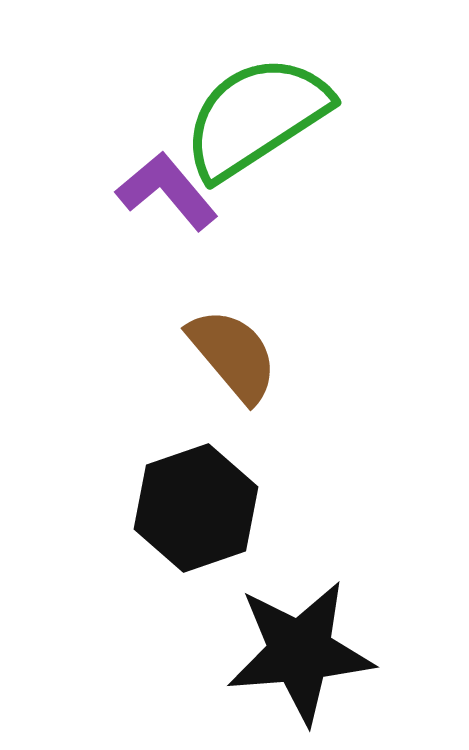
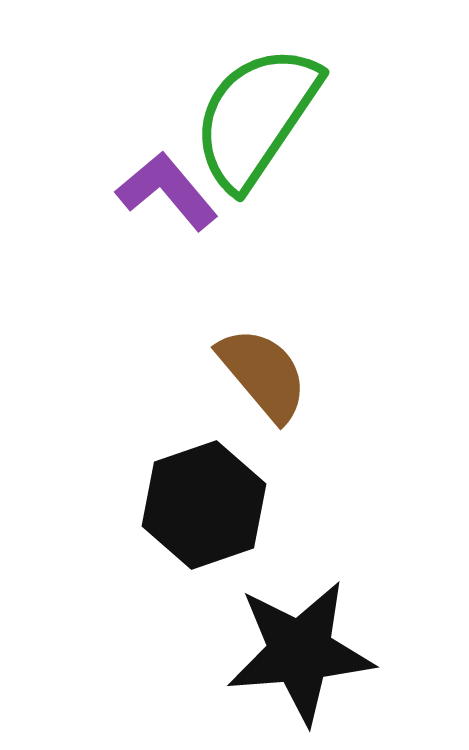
green semicircle: rotated 23 degrees counterclockwise
brown semicircle: moved 30 px right, 19 px down
black hexagon: moved 8 px right, 3 px up
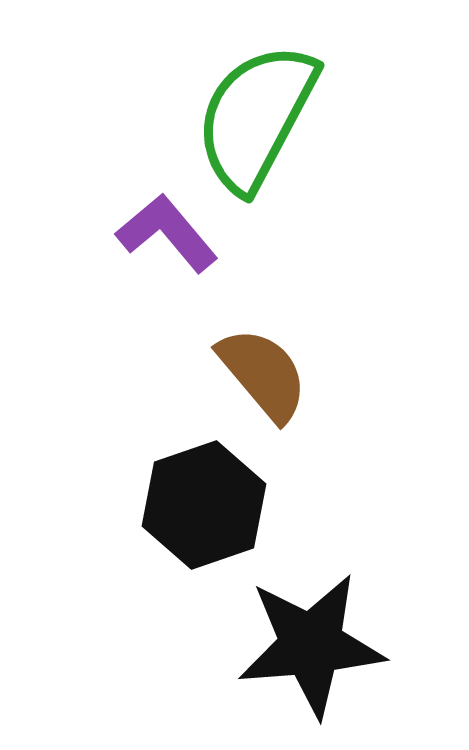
green semicircle: rotated 6 degrees counterclockwise
purple L-shape: moved 42 px down
black star: moved 11 px right, 7 px up
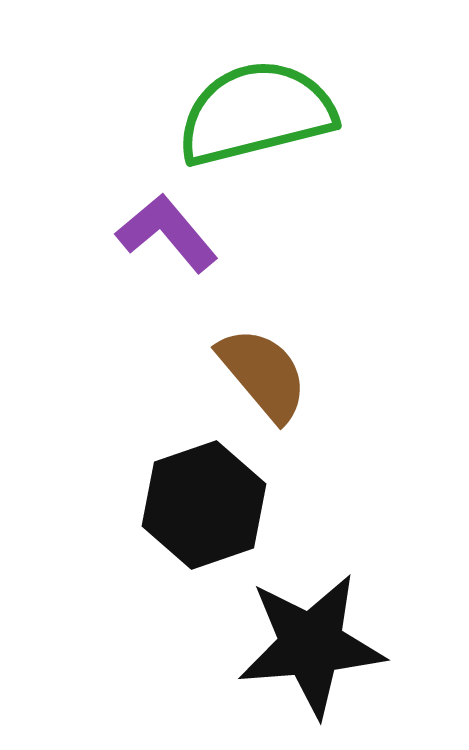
green semicircle: moved 4 px up; rotated 48 degrees clockwise
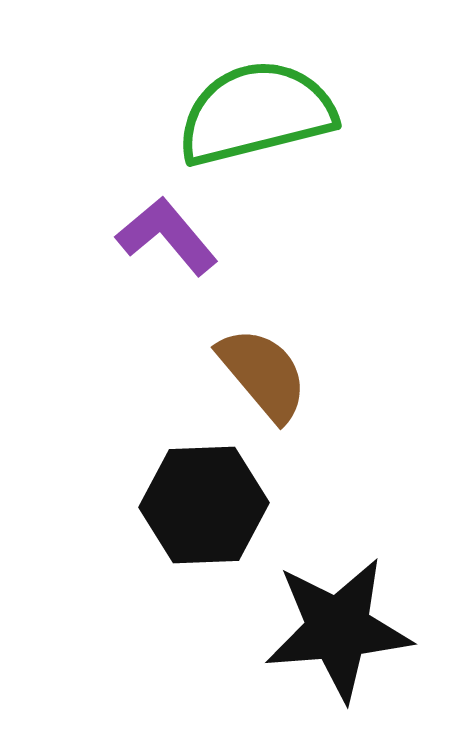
purple L-shape: moved 3 px down
black hexagon: rotated 17 degrees clockwise
black star: moved 27 px right, 16 px up
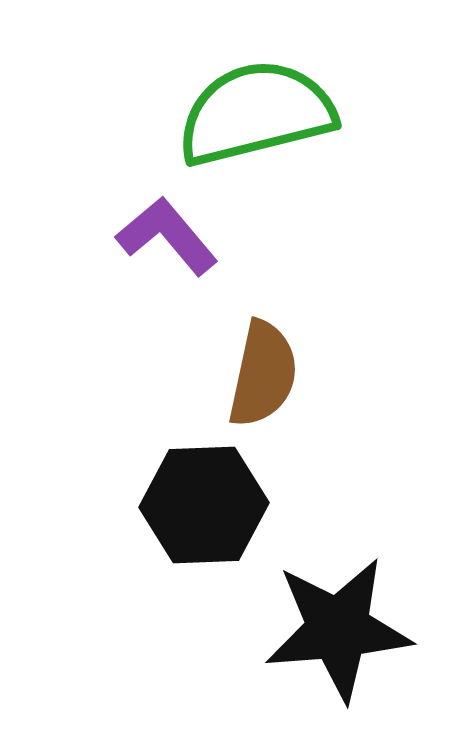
brown semicircle: rotated 52 degrees clockwise
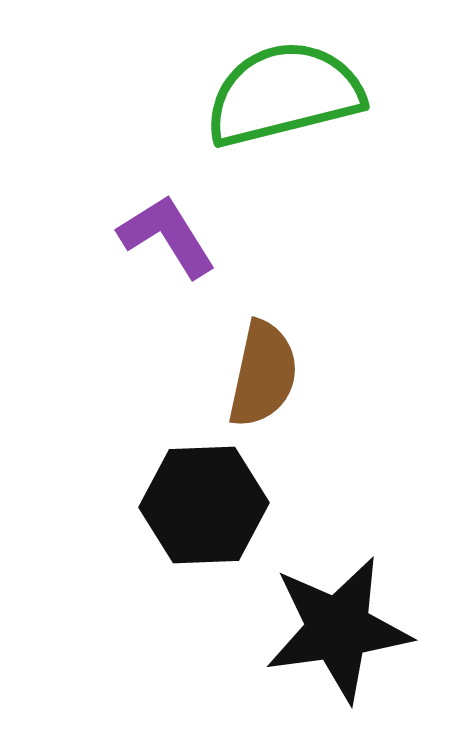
green semicircle: moved 28 px right, 19 px up
purple L-shape: rotated 8 degrees clockwise
black star: rotated 3 degrees counterclockwise
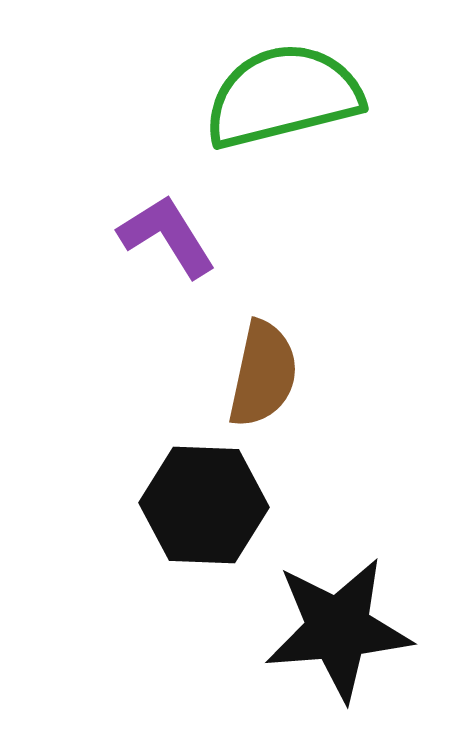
green semicircle: moved 1 px left, 2 px down
black hexagon: rotated 4 degrees clockwise
black star: rotated 3 degrees clockwise
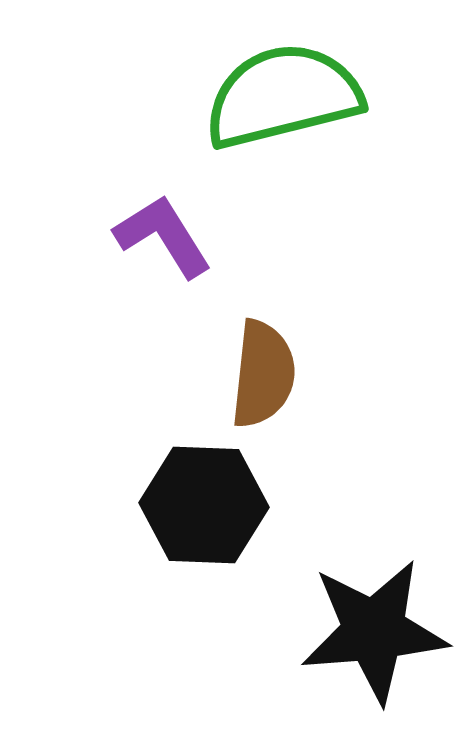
purple L-shape: moved 4 px left
brown semicircle: rotated 6 degrees counterclockwise
black star: moved 36 px right, 2 px down
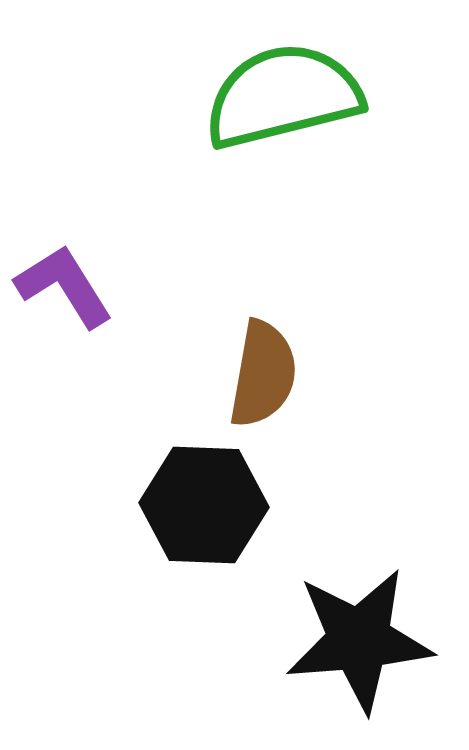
purple L-shape: moved 99 px left, 50 px down
brown semicircle: rotated 4 degrees clockwise
black star: moved 15 px left, 9 px down
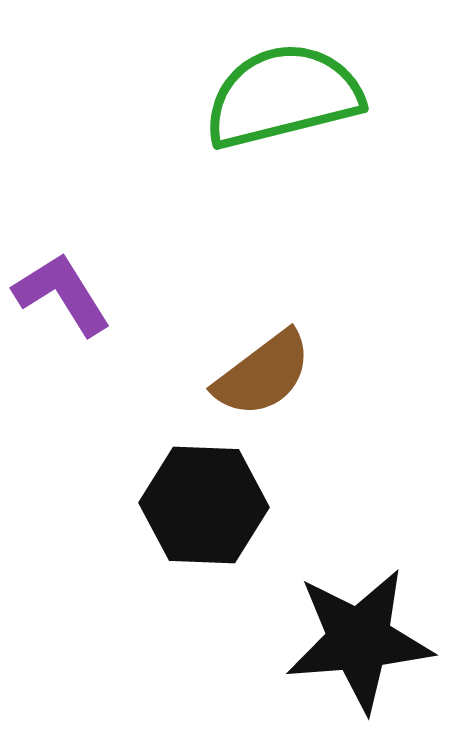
purple L-shape: moved 2 px left, 8 px down
brown semicircle: rotated 43 degrees clockwise
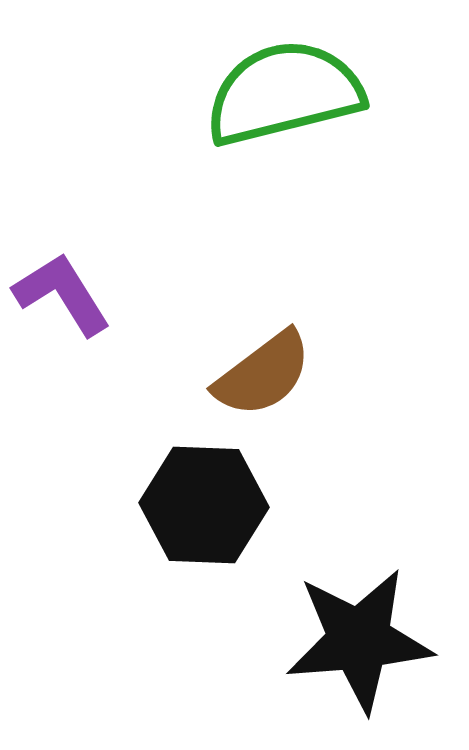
green semicircle: moved 1 px right, 3 px up
